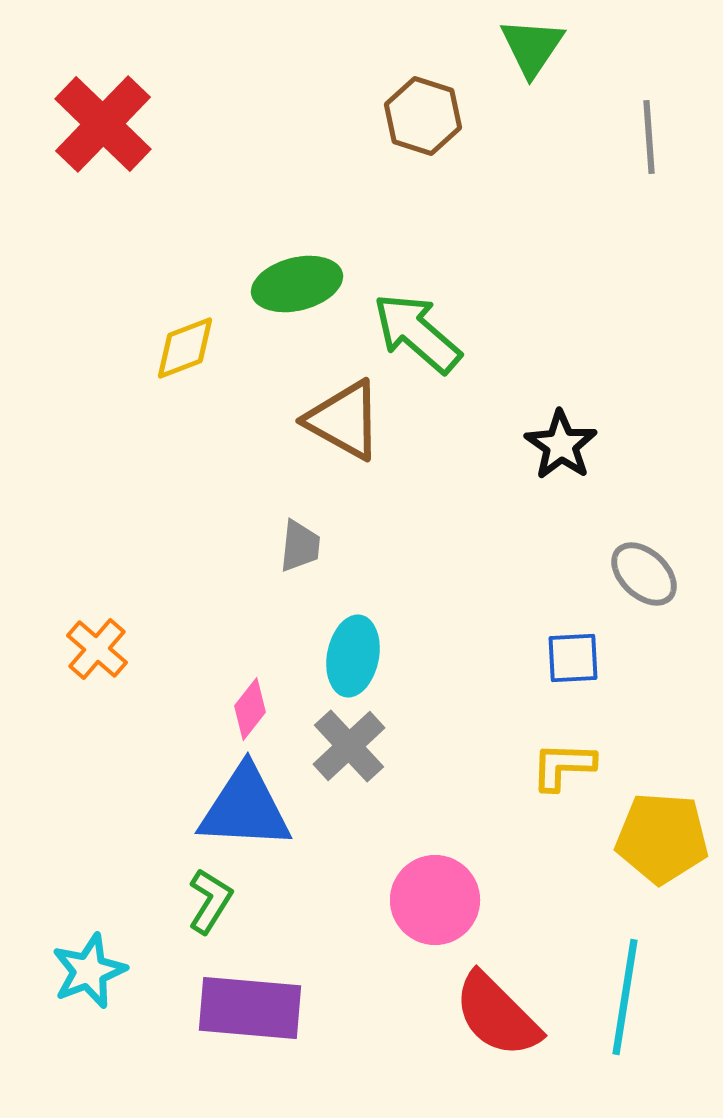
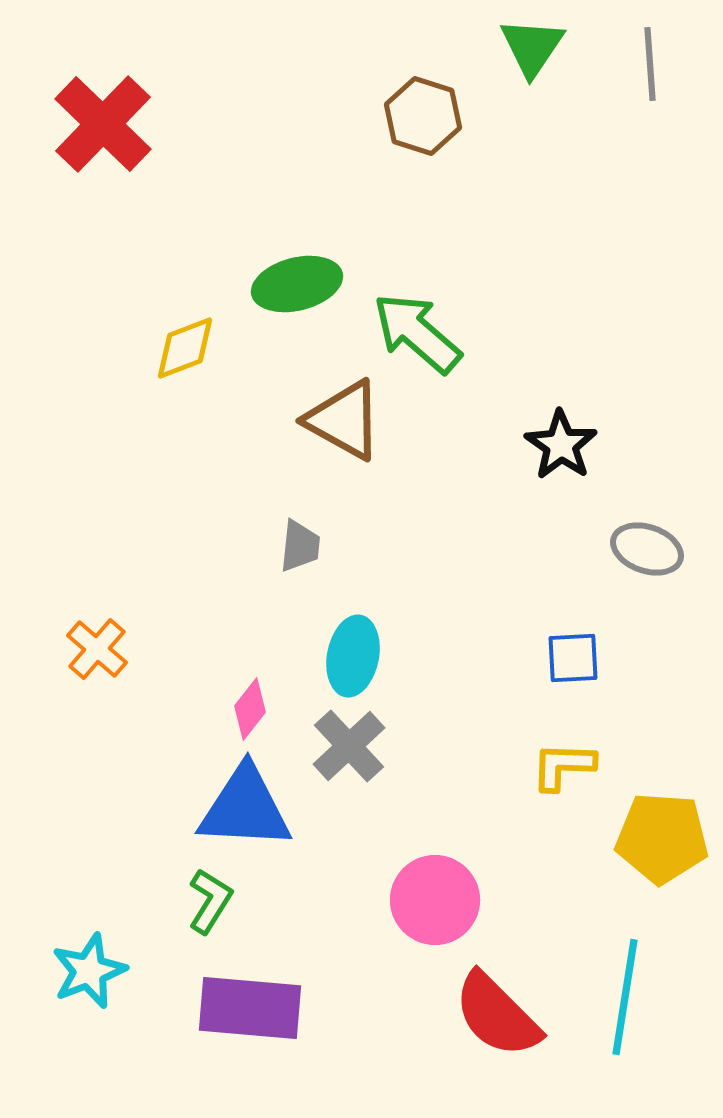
gray line: moved 1 px right, 73 px up
gray ellipse: moved 3 px right, 25 px up; rotated 24 degrees counterclockwise
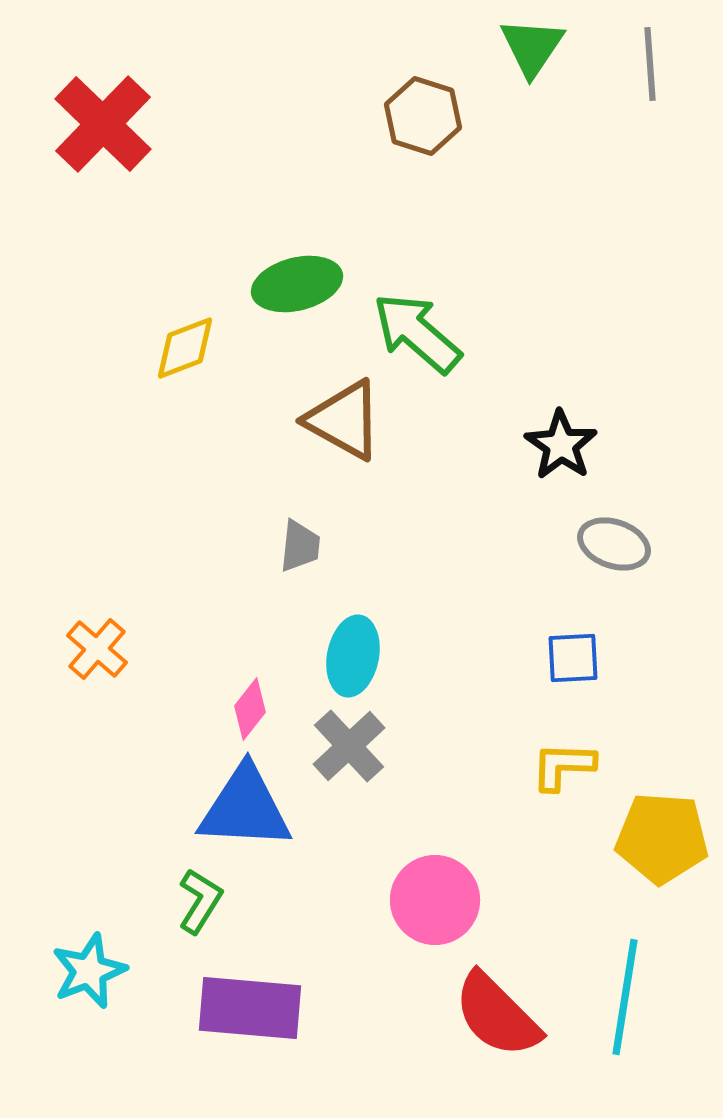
gray ellipse: moved 33 px left, 5 px up
green L-shape: moved 10 px left
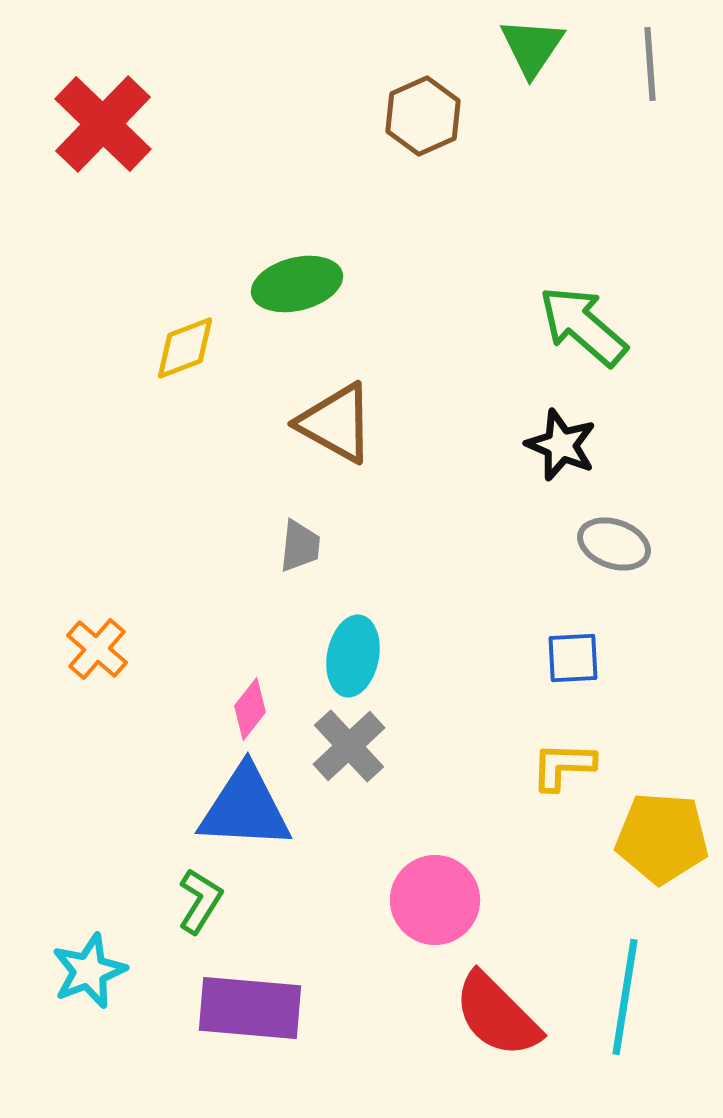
brown hexagon: rotated 18 degrees clockwise
green arrow: moved 166 px right, 7 px up
brown triangle: moved 8 px left, 3 px down
black star: rotated 12 degrees counterclockwise
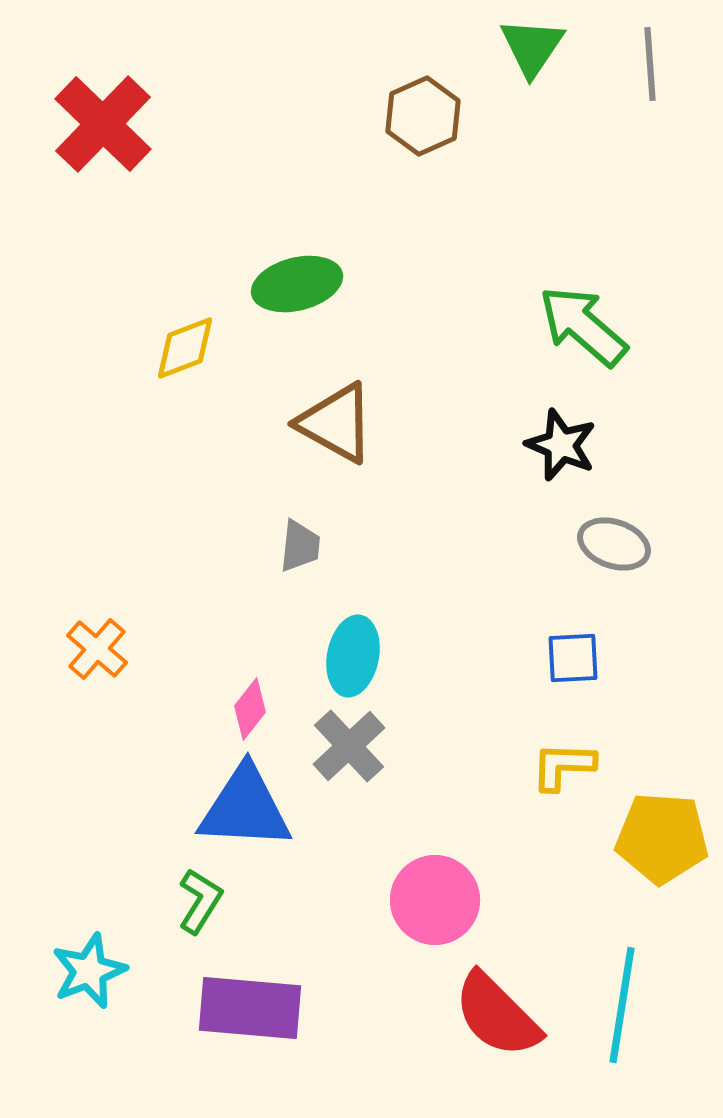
cyan line: moved 3 px left, 8 px down
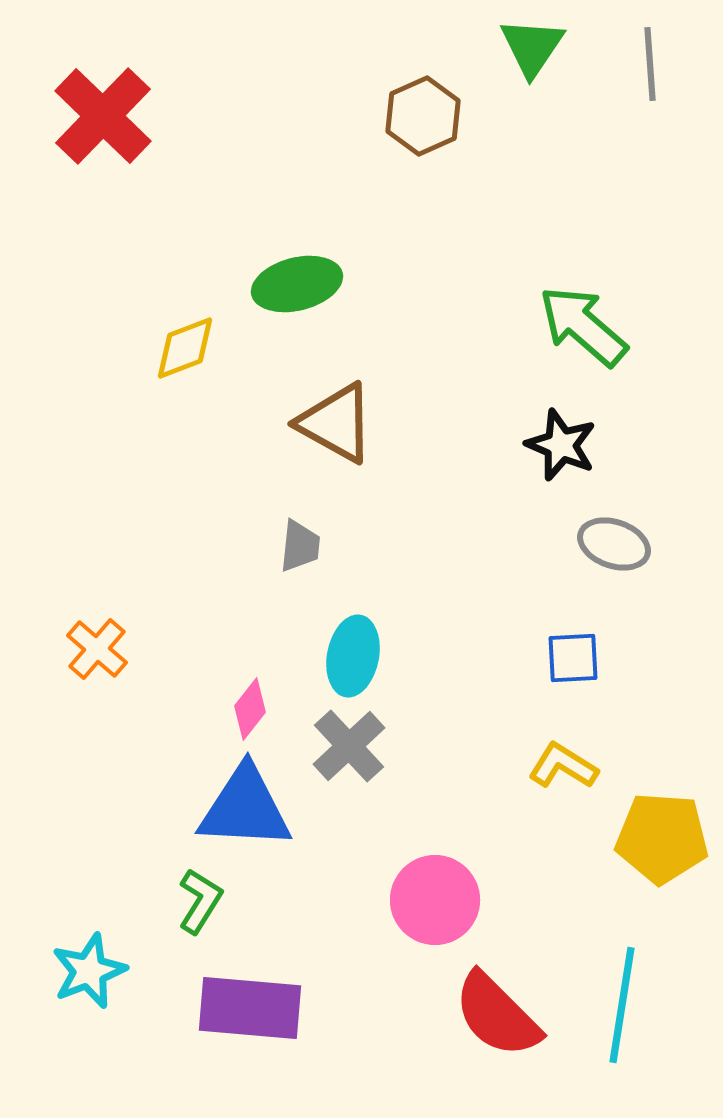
red cross: moved 8 px up
yellow L-shape: rotated 30 degrees clockwise
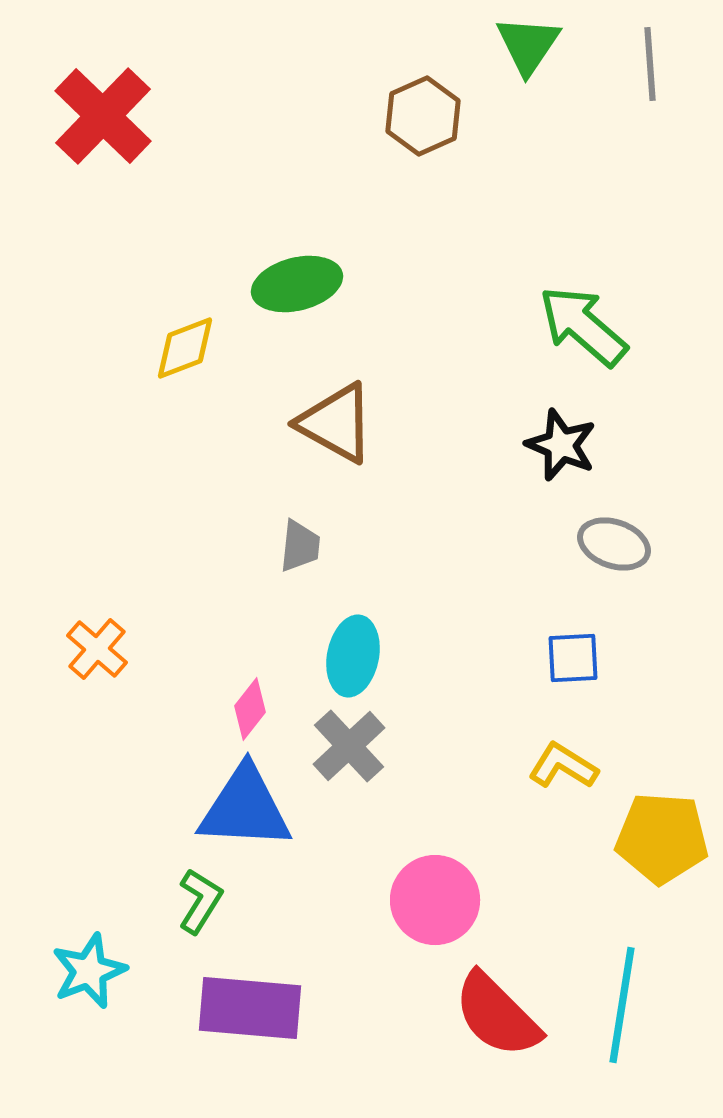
green triangle: moved 4 px left, 2 px up
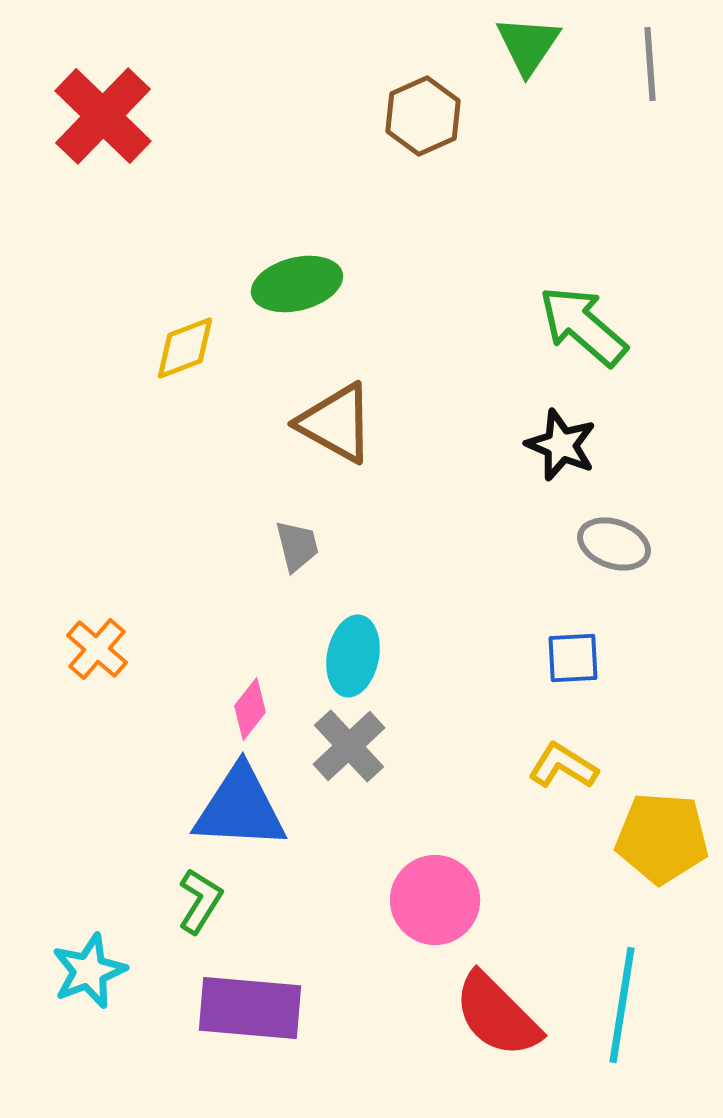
gray trapezoid: moved 3 px left; rotated 20 degrees counterclockwise
blue triangle: moved 5 px left
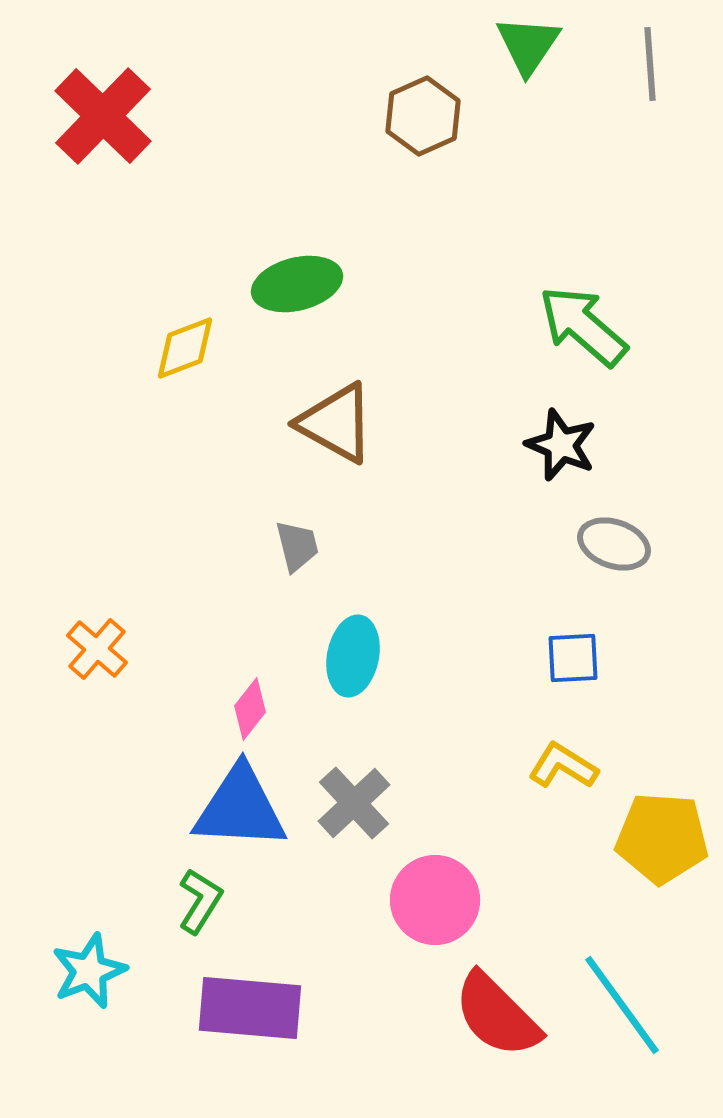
gray cross: moved 5 px right, 57 px down
cyan line: rotated 45 degrees counterclockwise
